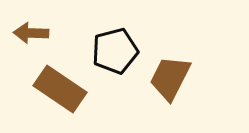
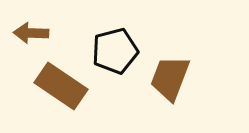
brown trapezoid: rotated 6 degrees counterclockwise
brown rectangle: moved 1 px right, 3 px up
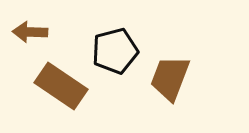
brown arrow: moved 1 px left, 1 px up
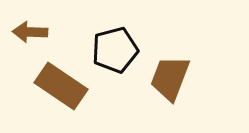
black pentagon: moved 1 px up
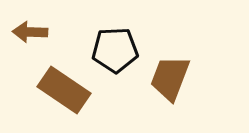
black pentagon: rotated 12 degrees clockwise
brown rectangle: moved 3 px right, 4 px down
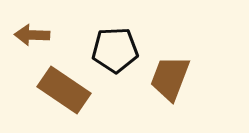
brown arrow: moved 2 px right, 3 px down
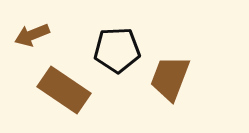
brown arrow: rotated 24 degrees counterclockwise
black pentagon: moved 2 px right
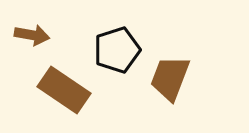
brown arrow: rotated 148 degrees counterclockwise
black pentagon: rotated 15 degrees counterclockwise
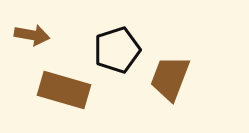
brown rectangle: rotated 18 degrees counterclockwise
